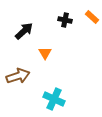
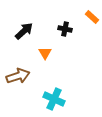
black cross: moved 9 px down
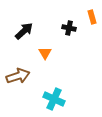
orange rectangle: rotated 32 degrees clockwise
black cross: moved 4 px right, 1 px up
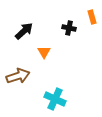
orange triangle: moved 1 px left, 1 px up
cyan cross: moved 1 px right
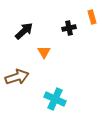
black cross: rotated 24 degrees counterclockwise
brown arrow: moved 1 px left, 1 px down
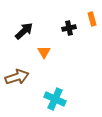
orange rectangle: moved 2 px down
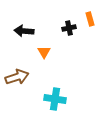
orange rectangle: moved 2 px left
black arrow: rotated 132 degrees counterclockwise
cyan cross: rotated 15 degrees counterclockwise
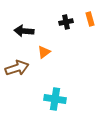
black cross: moved 3 px left, 6 px up
orange triangle: rotated 24 degrees clockwise
brown arrow: moved 9 px up
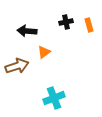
orange rectangle: moved 1 px left, 6 px down
black arrow: moved 3 px right
brown arrow: moved 2 px up
cyan cross: moved 1 px left, 1 px up; rotated 30 degrees counterclockwise
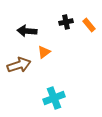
orange rectangle: rotated 24 degrees counterclockwise
brown arrow: moved 2 px right, 1 px up
